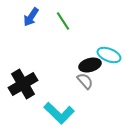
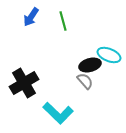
green line: rotated 18 degrees clockwise
black cross: moved 1 px right, 1 px up
cyan L-shape: moved 1 px left
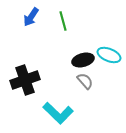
black ellipse: moved 7 px left, 5 px up
black cross: moved 1 px right, 3 px up; rotated 12 degrees clockwise
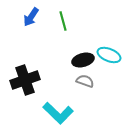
gray semicircle: rotated 30 degrees counterclockwise
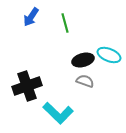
green line: moved 2 px right, 2 px down
black cross: moved 2 px right, 6 px down
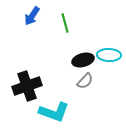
blue arrow: moved 1 px right, 1 px up
cyan ellipse: rotated 20 degrees counterclockwise
gray semicircle: rotated 114 degrees clockwise
cyan L-shape: moved 4 px left, 1 px up; rotated 24 degrees counterclockwise
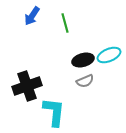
cyan ellipse: rotated 25 degrees counterclockwise
gray semicircle: rotated 24 degrees clockwise
cyan L-shape: rotated 104 degrees counterclockwise
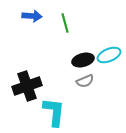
blue arrow: rotated 120 degrees counterclockwise
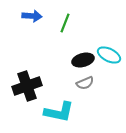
green line: rotated 36 degrees clockwise
cyan ellipse: rotated 50 degrees clockwise
gray semicircle: moved 2 px down
cyan L-shape: moved 5 px right; rotated 96 degrees clockwise
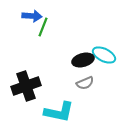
green line: moved 22 px left, 4 px down
cyan ellipse: moved 5 px left
black cross: moved 1 px left
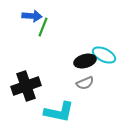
black ellipse: moved 2 px right, 1 px down
